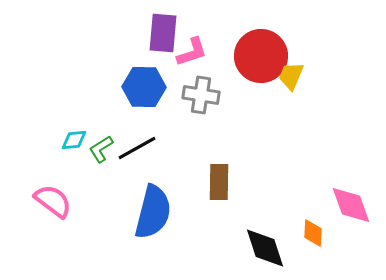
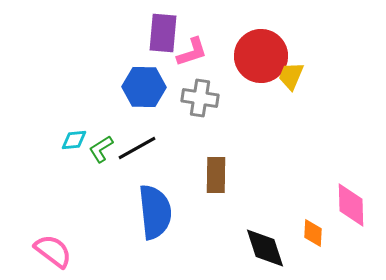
gray cross: moved 1 px left, 3 px down
brown rectangle: moved 3 px left, 7 px up
pink semicircle: moved 50 px down
pink diamond: rotated 18 degrees clockwise
blue semicircle: moved 2 px right; rotated 20 degrees counterclockwise
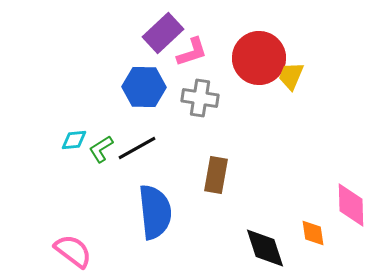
purple rectangle: rotated 42 degrees clockwise
red circle: moved 2 px left, 2 px down
brown rectangle: rotated 9 degrees clockwise
orange diamond: rotated 12 degrees counterclockwise
pink semicircle: moved 20 px right
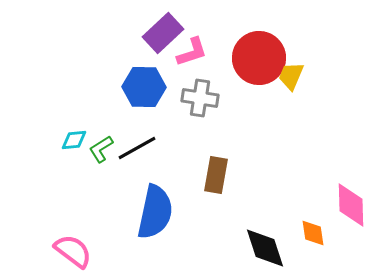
blue semicircle: rotated 18 degrees clockwise
